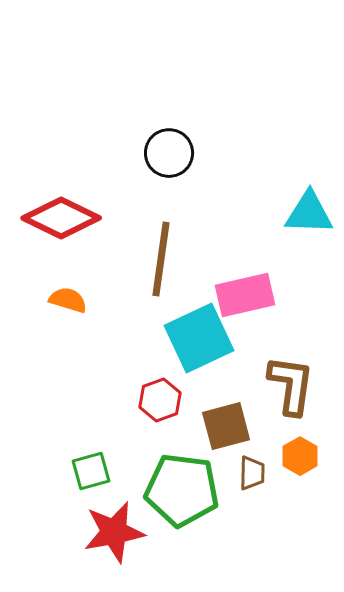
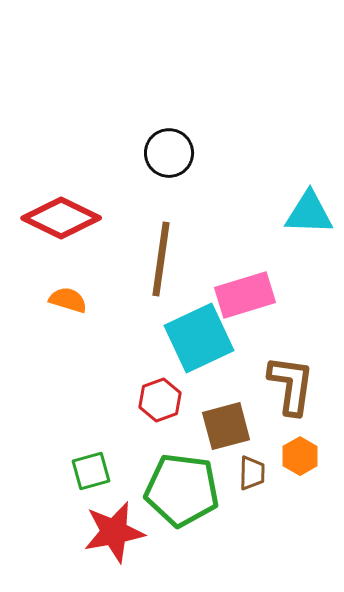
pink rectangle: rotated 4 degrees counterclockwise
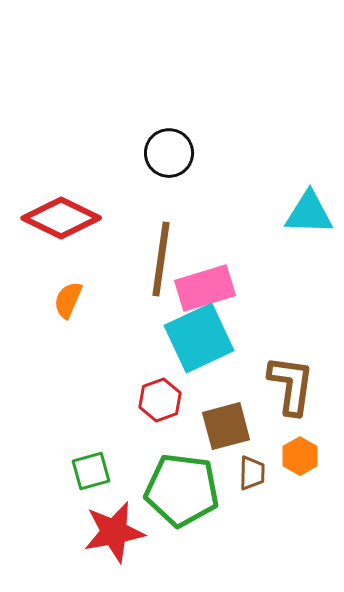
pink rectangle: moved 40 px left, 7 px up
orange semicircle: rotated 84 degrees counterclockwise
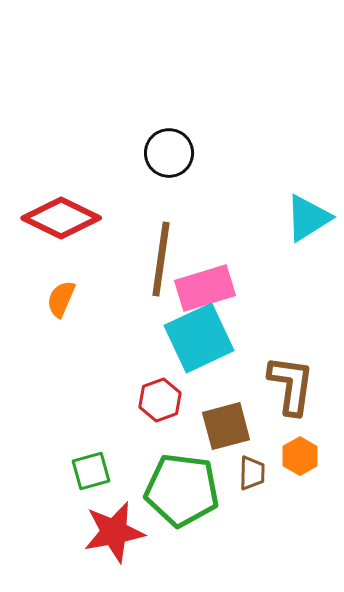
cyan triangle: moved 1 px left, 5 px down; rotated 34 degrees counterclockwise
orange semicircle: moved 7 px left, 1 px up
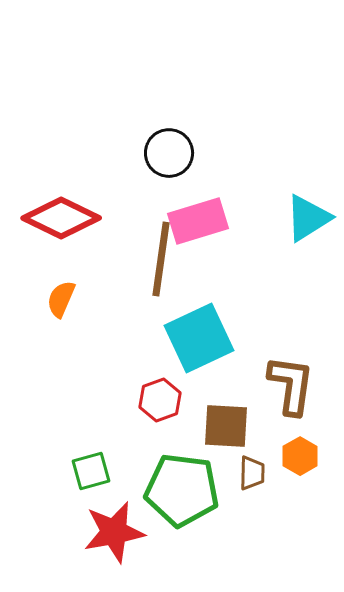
pink rectangle: moved 7 px left, 67 px up
brown square: rotated 18 degrees clockwise
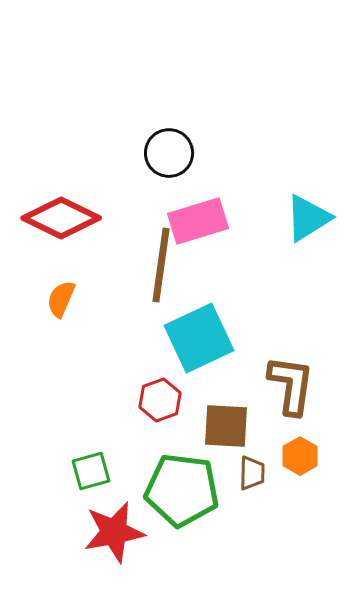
brown line: moved 6 px down
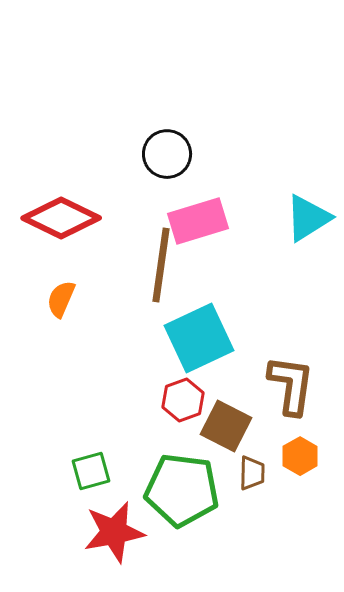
black circle: moved 2 px left, 1 px down
red hexagon: moved 23 px right
brown square: rotated 24 degrees clockwise
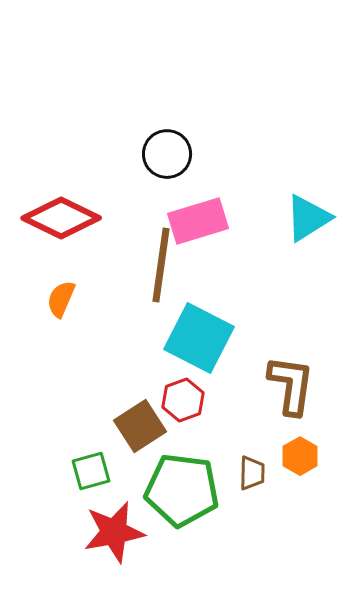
cyan square: rotated 38 degrees counterclockwise
brown square: moved 86 px left; rotated 30 degrees clockwise
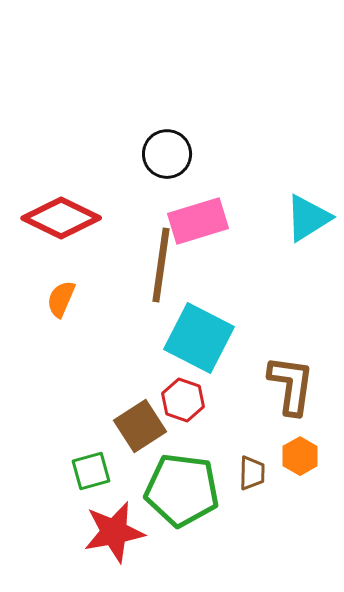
red hexagon: rotated 21 degrees counterclockwise
